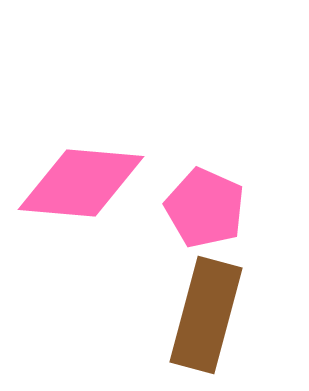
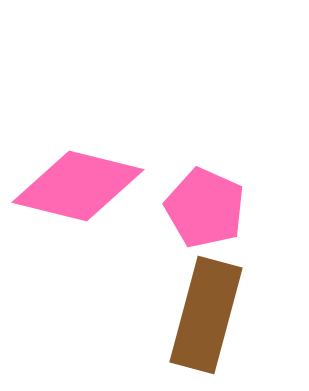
pink diamond: moved 3 px left, 3 px down; rotated 9 degrees clockwise
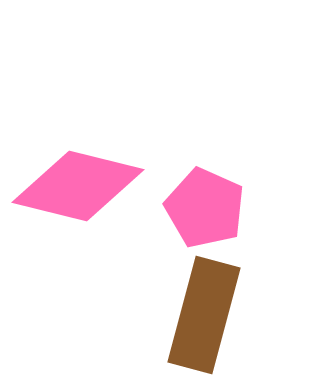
brown rectangle: moved 2 px left
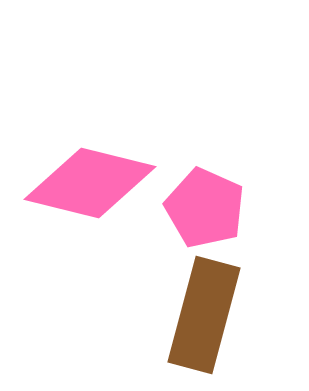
pink diamond: moved 12 px right, 3 px up
